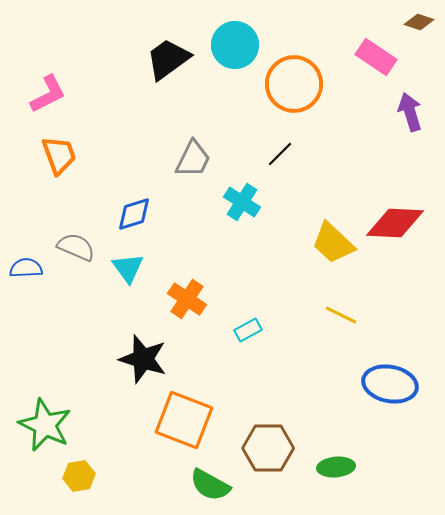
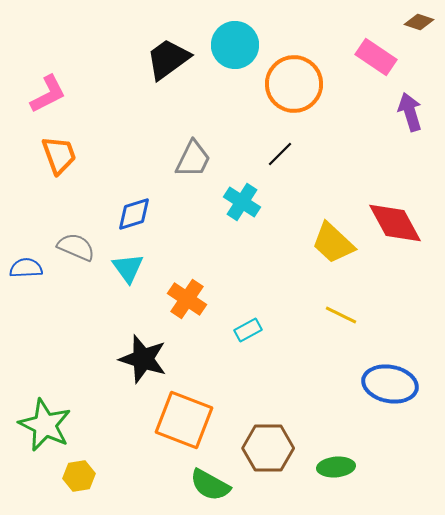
red diamond: rotated 58 degrees clockwise
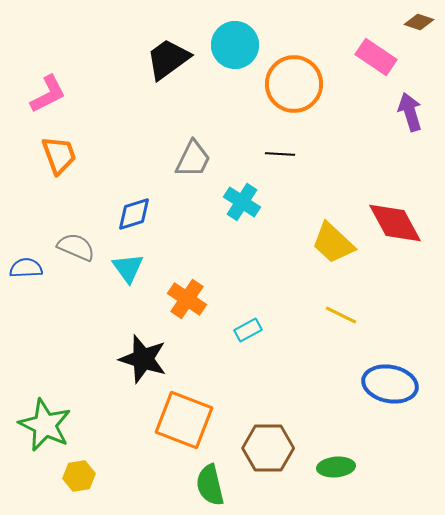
black line: rotated 48 degrees clockwise
green semicircle: rotated 48 degrees clockwise
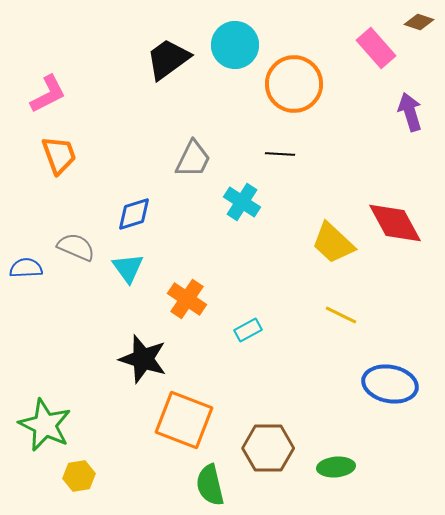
pink rectangle: moved 9 px up; rotated 15 degrees clockwise
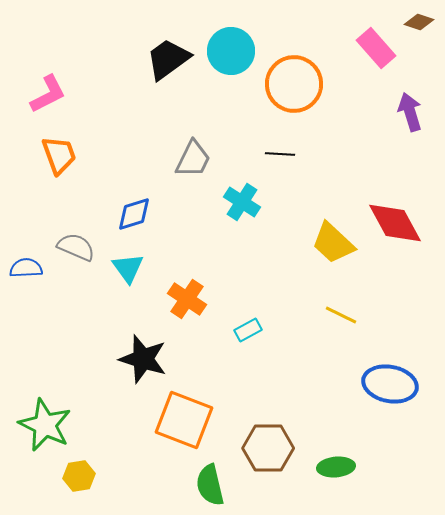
cyan circle: moved 4 px left, 6 px down
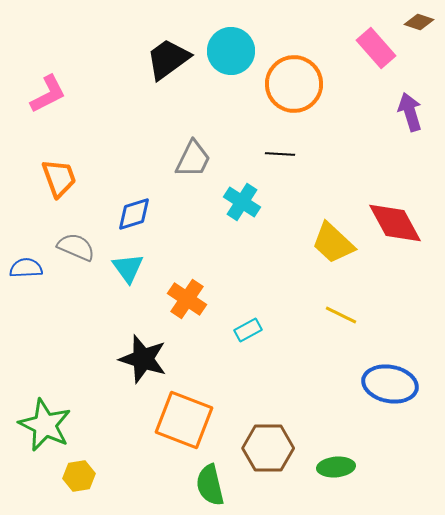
orange trapezoid: moved 23 px down
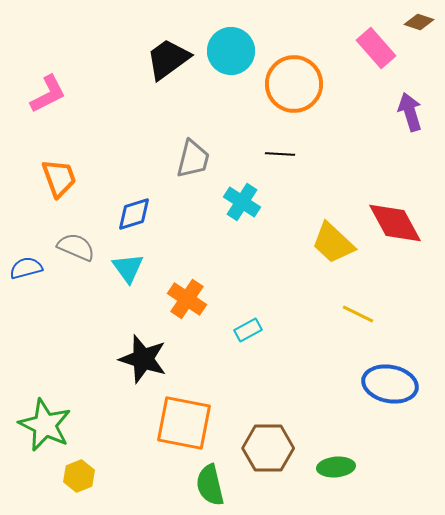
gray trapezoid: rotated 12 degrees counterclockwise
blue semicircle: rotated 12 degrees counterclockwise
yellow line: moved 17 px right, 1 px up
orange square: moved 3 px down; rotated 10 degrees counterclockwise
yellow hexagon: rotated 12 degrees counterclockwise
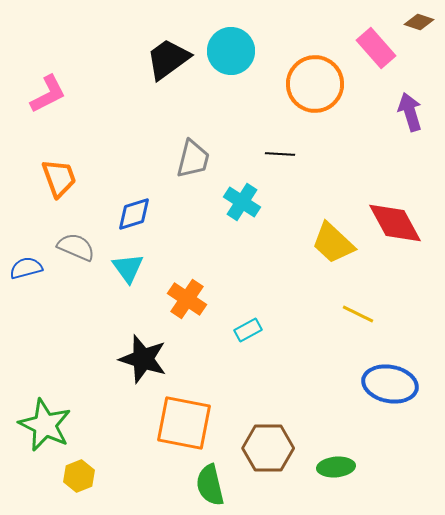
orange circle: moved 21 px right
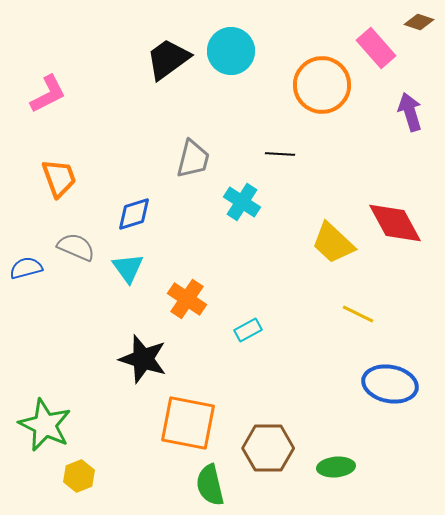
orange circle: moved 7 px right, 1 px down
orange square: moved 4 px right
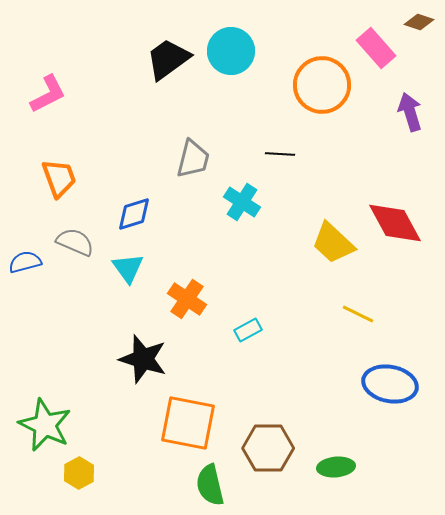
gray semicircle: moved 1 px left, 5 px up
blue semicircle: moved 1 px left, 6 px up
yellow hexagon: moved 3 px up; rotated 8 degrees counterclockwise
